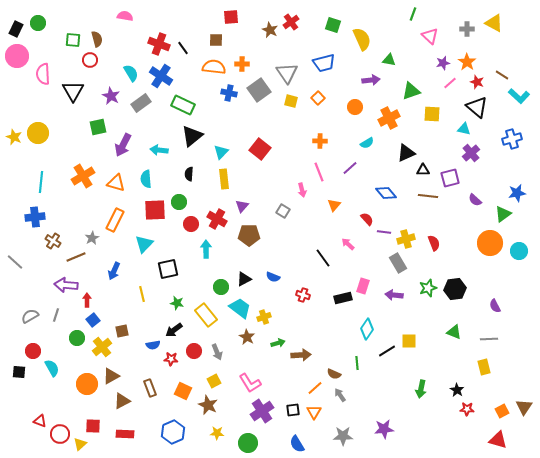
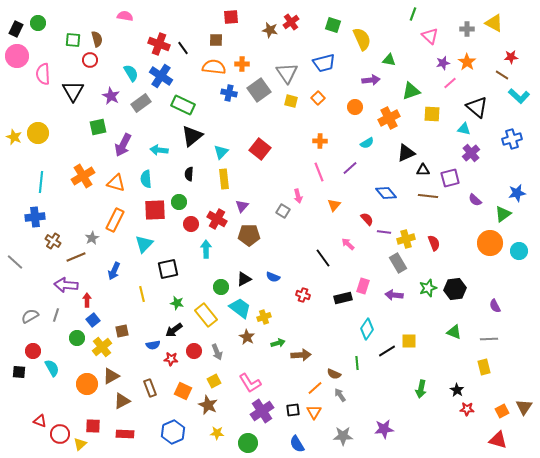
brown star at (270, 30): rotated 14 degrees counterclockwise
red star at (477, 82): moved 34 px right, 25 px up; rotated 24 degrees counterclockwise
pink arrow at (302, 190): moved 4 px left, 6 px down
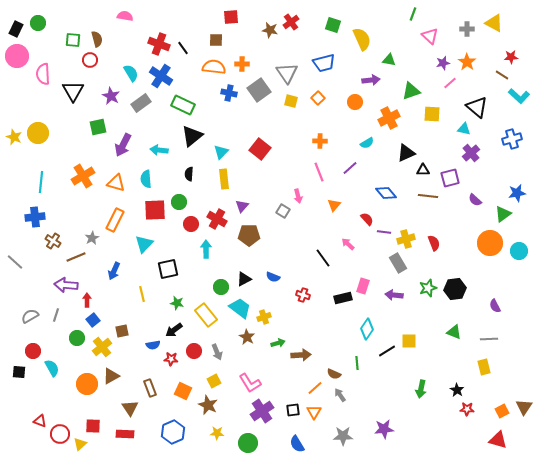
orange circle at (355, 107): moved 5 px up
brown triangle at (122, 401): moved 8 px right, 7 px down; rotated 36 degrees counterclockwise
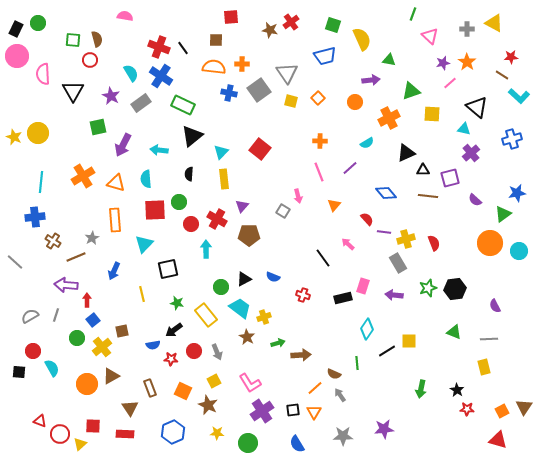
red cross at (159, 44): moved 3 px down
blue trapezoid at (324, 63): moved 1 px right, 7 px up
orange rectangle at (115, 220): rotated 30 degrees counterclockwise
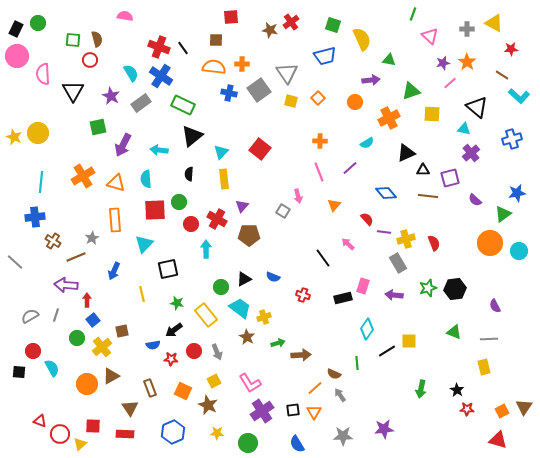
red star at (511, 57): moved 8 px up
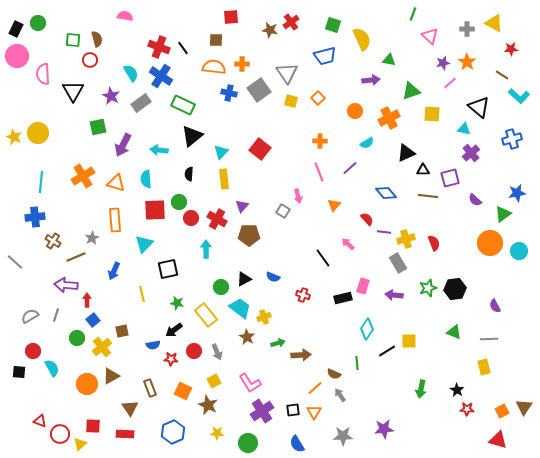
orange circle at (355, 102): moved 9 px down
black triangle at (477, 107): moved 2 px right
red circle at (191, 224): moved 6 px up
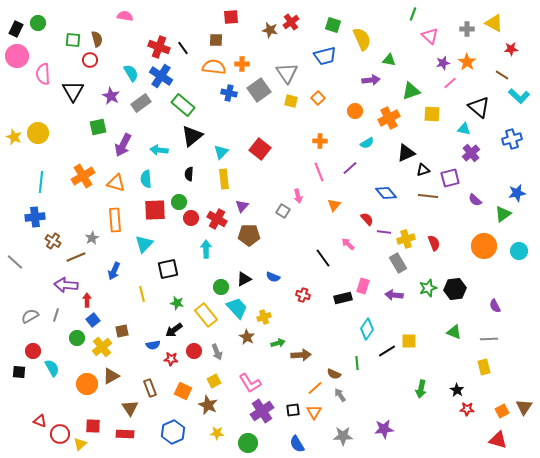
green rectangle at (183, 105): rotated 15 degrees clockwise
black triangle at (423, 170): rotated 16 degrees counterclockwise
orange circle at (490, 243): moved 6 px left, 3 px down
cyan trapezoid at (240, 308): moved 3 px left; rotated 10 degrees clockwise
